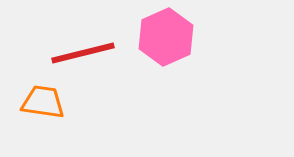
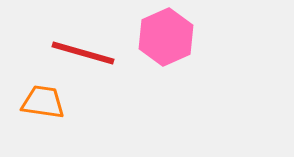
red line: rotated 30 degrees clockwise
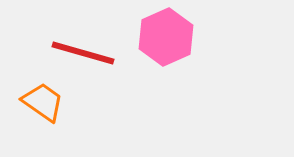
orange trapezoid: rotated 27 degrees clockwise
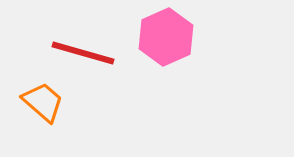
orange trapezoid: rotated 6 degrees clockwise
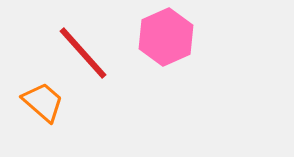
red line: rotated 32 degrees clockwise
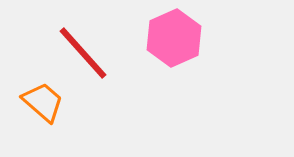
pink hexagon: moved 8 px right, 1 px down
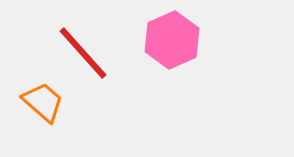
pink hexagon: moved 2 px left, 2 px down
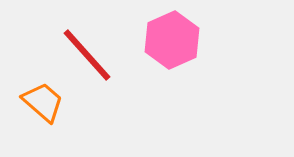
red line: moved 4 px right, 2 px down
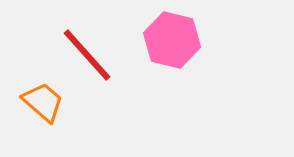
pink hexagon: rotated 22 degrees counterclockwise
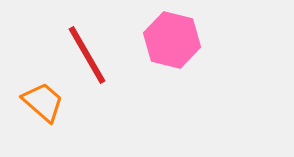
red line: rotated 12 degrees clockwise
